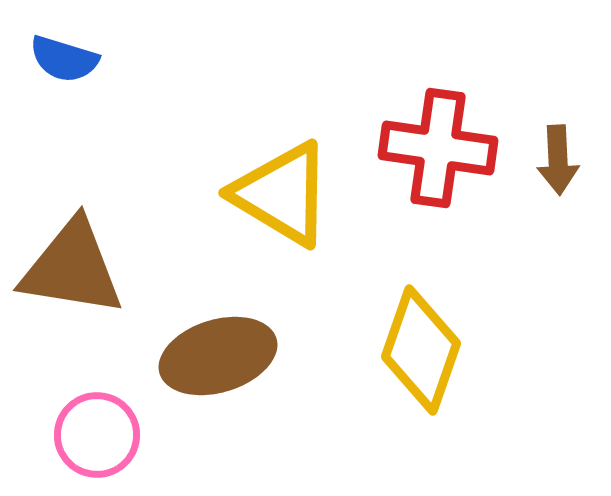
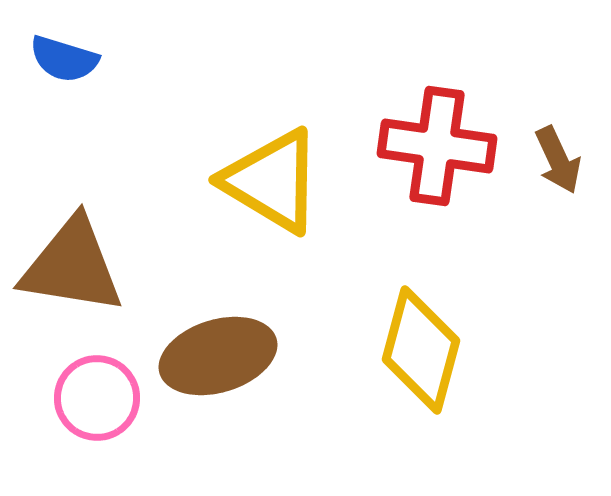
red cross: moved 1 px left, 2 px up
brown arrow: rotated 22 degrees counterclockwise
yellow triangle: moved 10 px left, 13 px up
brown triangle: moved 2 px up
yellow diamond: rotated 4 degrees counterclockwise
pink circle: moved 37 px up
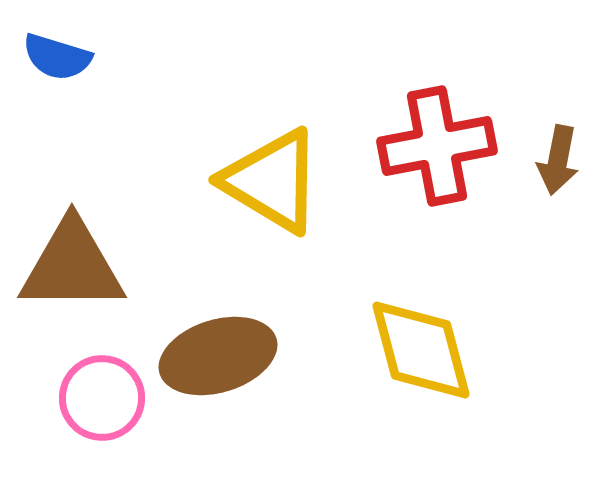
blue semicircle: moved 7 px left, 2 px up
red cross: rotated 19 degrees counterclockwise
brown arrow: rotated 36 degrees clockwise
brown triangle: rotated 9 degrees counterclockwise
yellow diamond: rotated 30 degrees counterclockwise
pink circle: moved 5 px right
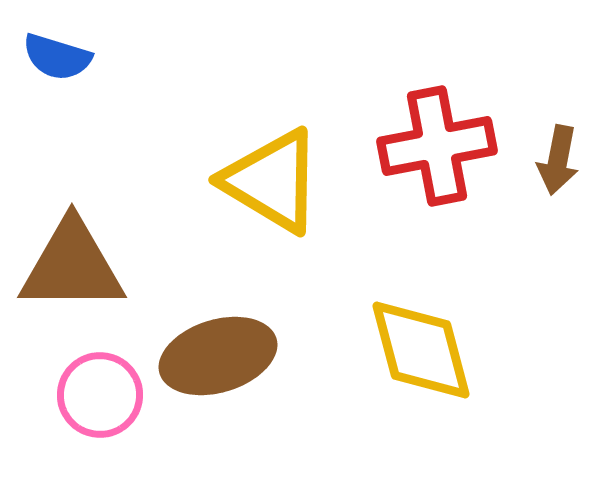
pink circle: moved 2 px left, 3 px up
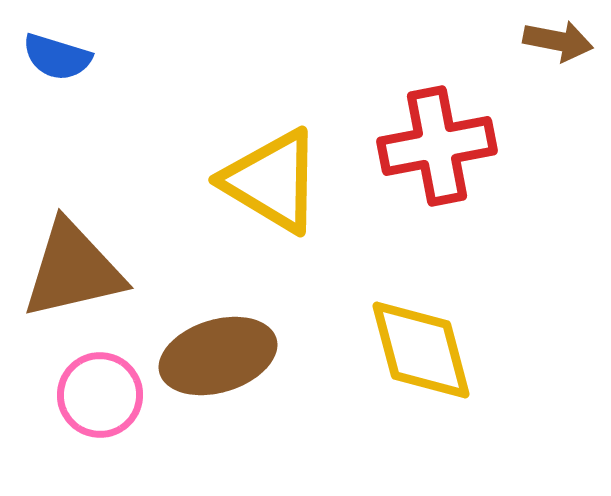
brown arrow: moved 119 px up; rotated 90 degrees counterclockwise
brown triangle: moved 1 px right, 4 px down; rotated 13 degrees counterclockwise
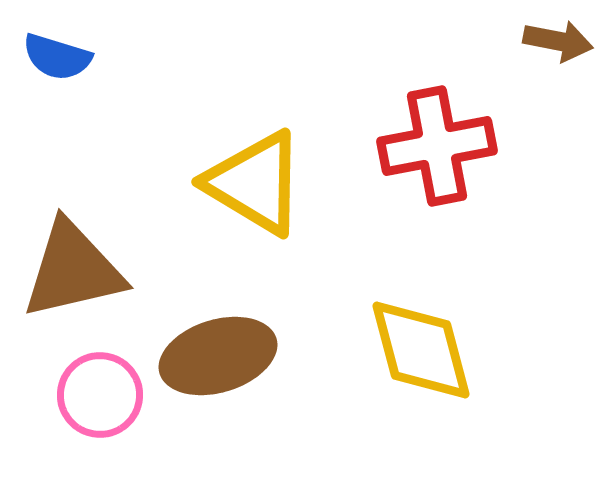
yellow triangle: moved 17 px left, 2 px down
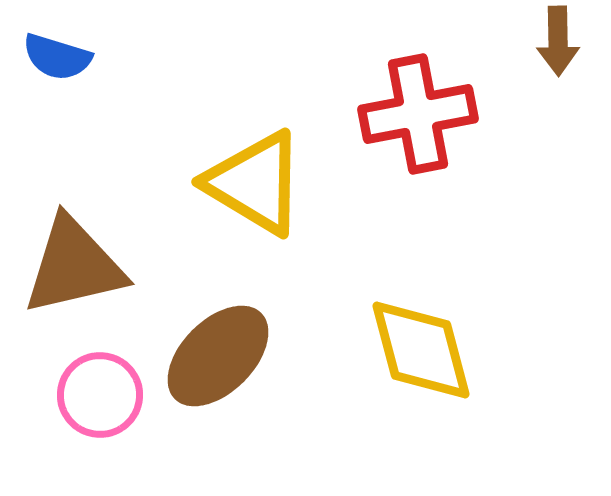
brown arrow: rotated 78 degrees clockwise
red cross: moved 19 px left, 32 px up
brown triangle: moved 1 px right, 4 px up
brown ellipse: rotated 28 degrees counterclockwise
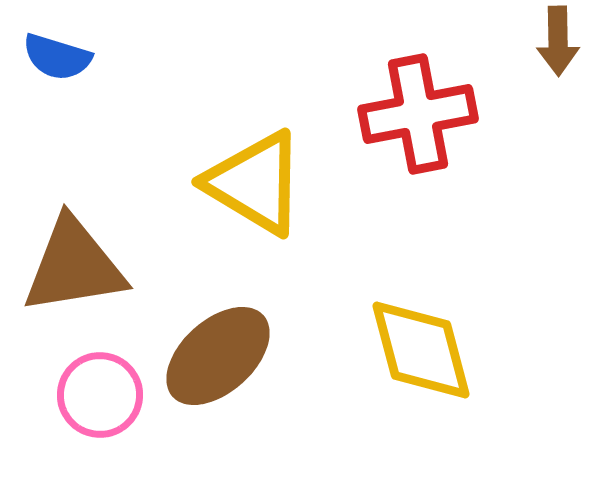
brown triangle: rotated 4 degrees clockwise
brown ellipse: rotated 3 degrees clockwise
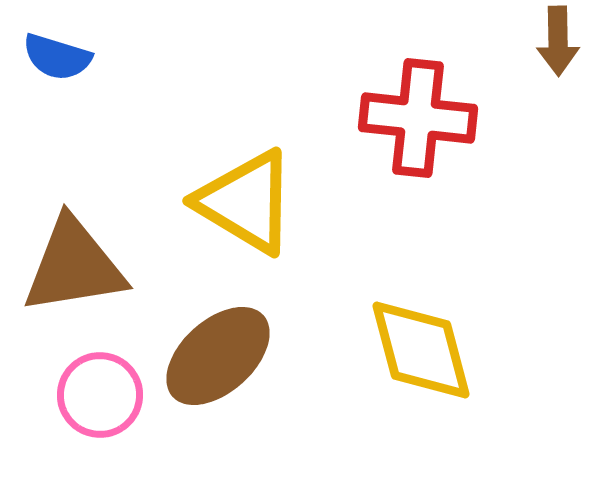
red cross: moved 4 px down; rotated 17 degrees clockwise
yellow triangle: moved 9 px left, 19 px down
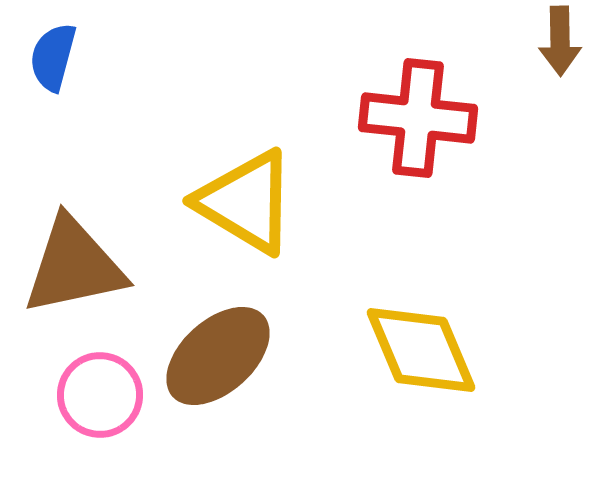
brown arrow: moved 2 px right
blue semicircle: moved 4 px left; rotated 88 degrees clockwise
brown triangle: rotated 3 degrees counterclockwise
yellow diamond: rotated 8 degrees counterclockwise
